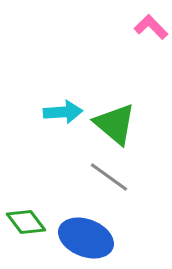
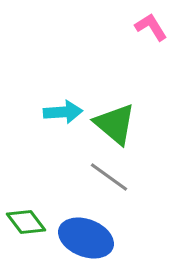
pink L-shape: rotated 12 degrees clockwise
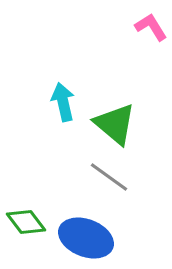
cyan arrow: moved 10 px up; rotated 99 degrees counterclockwise
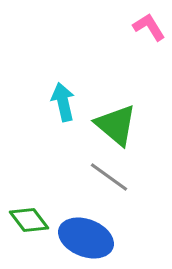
pink L-shape: moved 2 px left
green triangle: moved 1 px right, 1 px down
green diamond: moved 3 px right, 2 px up
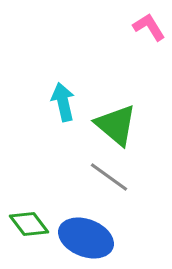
green diamond: moved 4 px down
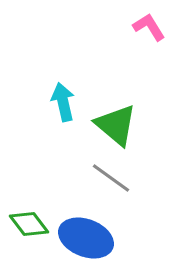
gray line: moved 2 px right, 1 px down
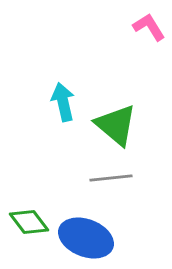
gray line: rotated 42 degrees counterclockwise
green diamond: moved 2 px up
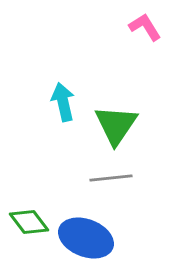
pink L-shape: moved 4 px left
green triangle: rotated 24 degrees clockwise
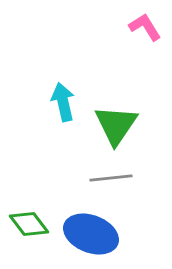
green diamond: moved 2 px down
blue ellipse: moved 5 px right, 4 px up
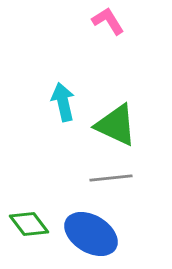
pink L-shape: moved 37 px left, 6 px up
green triangle: rotated 39 degrees counterclockwise
blue ellipse: rotated 10 degrees clockwise
